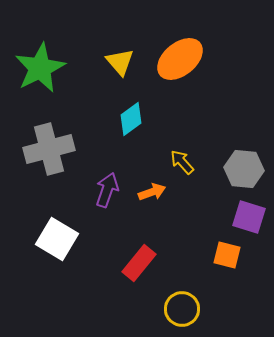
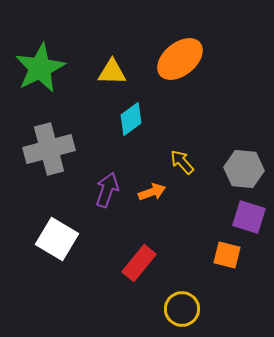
yellow triangle: moved 8 px left, 10 px down; rotated 48 degrees counterclockwise
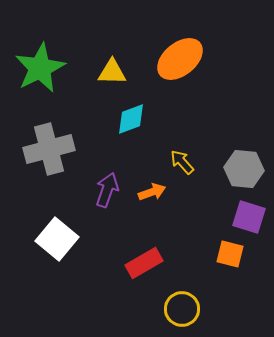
cyan diamond: rotated 16 degrees clockwise
white square: rotated 9 degrees clockwise
orange square: moved 3 px right, 1 px up
red rectangle: moved 5 px right; rotated 21 degrees clockwise
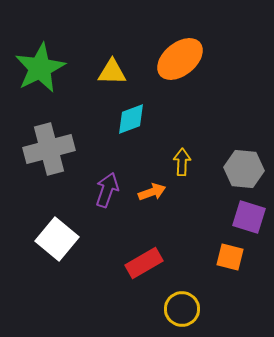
yellow arrow: rotated 44 degrees clockwise
orange square: moved 3 px down
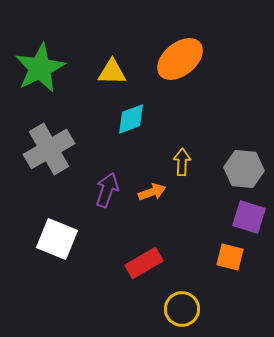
gray cross: rotated 15 degrees counterclockwise
white square: rotated 18 degrees counterclockwise
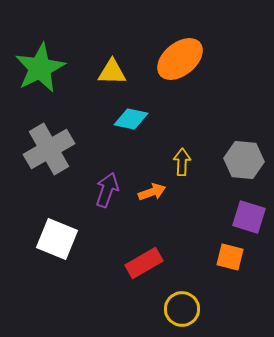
cyan diamond: rotated 32 degrees clockwise
gray hexagon: moved 9 px up
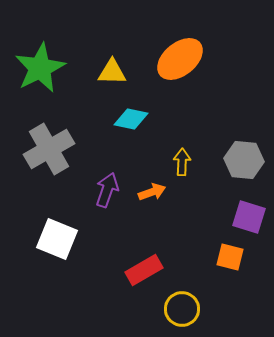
red rectangle: moved 7 px down
